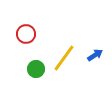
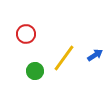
green circle: moved 1 px left, 2 px down
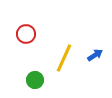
yellow line: rotated 12 degrees counterclockwise
green circle: moved 9 px down
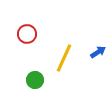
red circle: moved 1 px right
blue arrow: moved 3 px right, 3 px up
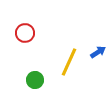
red circle: moved 2 px left, 1 px up
yellow line: moved 5 px right, 4 px down
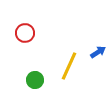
yellow line: moved 4 px down
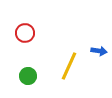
blue arrow: moved 1 px right, 1 px up; rotated 42 degrees clockwise
green circle: moved 7 px left, 4 px up
